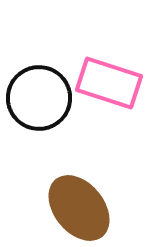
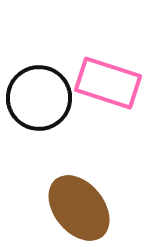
pink rectangle: moved 1 px left
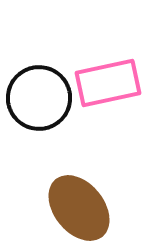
pink rectangle: rotated 30 degrees counterclockwise
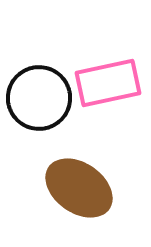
brown ellipse: moved 20 px up; rotated 16 degrees counterclockwise
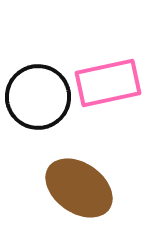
black circle: moved 1 px left, 1 px up
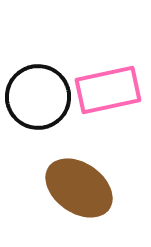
pink rectangle: moved 7 px down
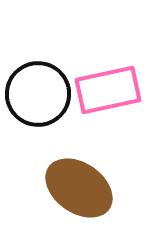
black circle: moved 3 px up
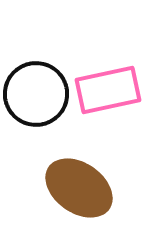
black circle: moved 2 px left
